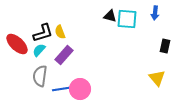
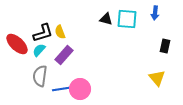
black triangle: moved 4 px left, 3 px down
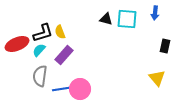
red ellipse: rotated 65 degrees counterclockwise
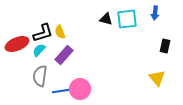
cyan square: rotated 10 degrees counterclockwise
blue line: moved 2 px down
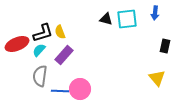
blue line: moved 1 px left; rotated 12 degrees clockwise
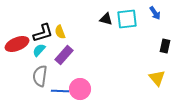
blue arrow: rotated 40 degrees counterclockwise
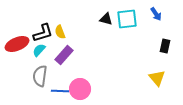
blue arrow: moved 1 px right, 1 px down
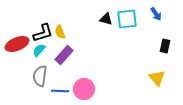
pink circle: moved 4 px right
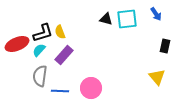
yellow triangle: moved 1 px up
pink circle: moved 7 px right, 1 px up
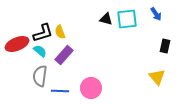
cyan semicircle: moved 1 px right, 1 px down; rotated 88 degrees clockwise
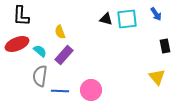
black L-shape: moved 22 px left, 17 px up; rotated 110 degrees clockwise
black rectangle: rotated 24 degrees counterclockwise
pink circle: moved 2 px down
